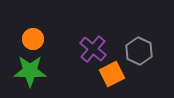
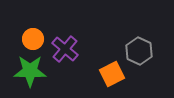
purple cross: moved 28 px left
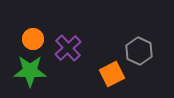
purple cross: moved 3 px right, 1 px up; rotated 8 degrees clockwise
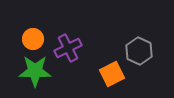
purple cross: rotated 16 degrees clockwise
green star: moved 5 px right
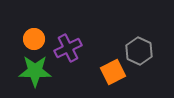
orange circle: moved 1 px right
orange square: moved 1 px right, 2 px up
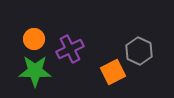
purple cross: moved 2 px right, 1 px down
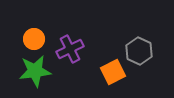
green star: rotated 8 degrees counterclockwise
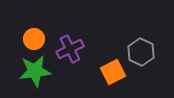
gray hexagon: moved 2 px right, 1 px down
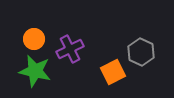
green star: rotated 20 degrees clockwise
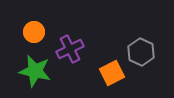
orange circle: moved 7 px up
orange square: moved 1 px left, 1 px down
